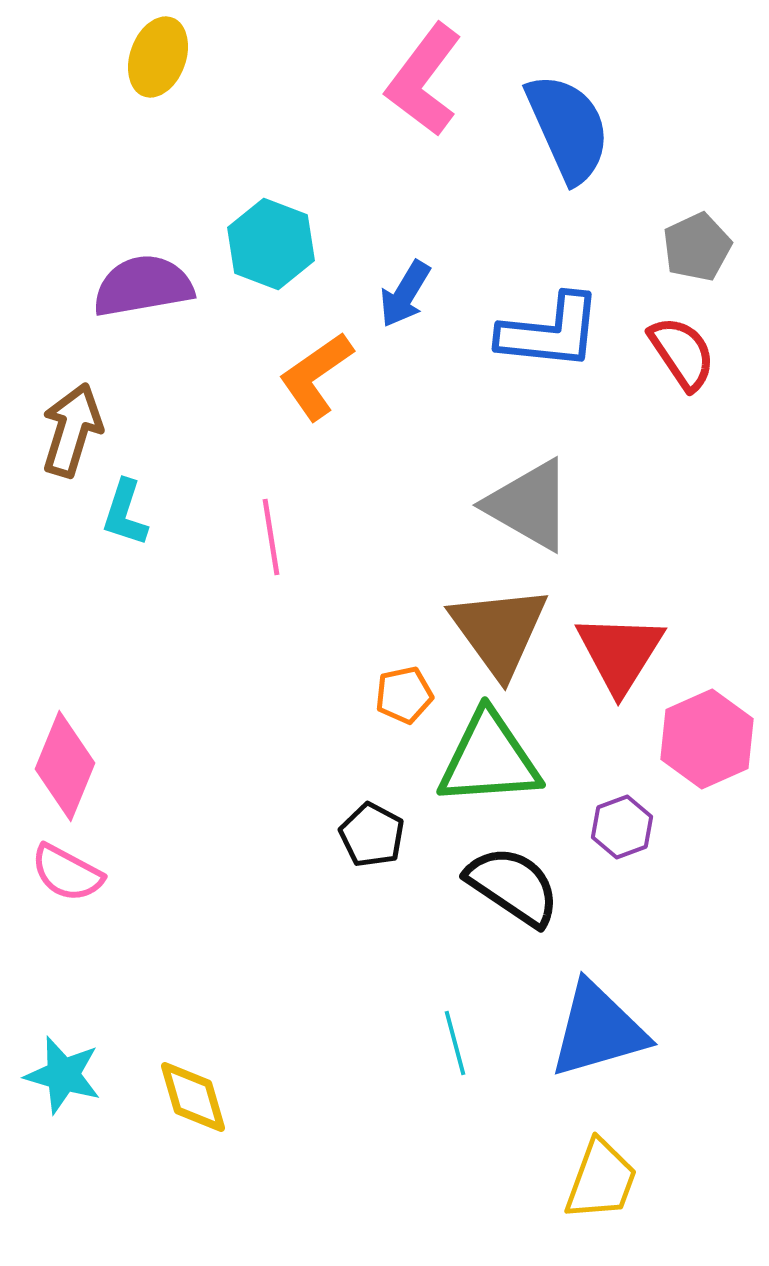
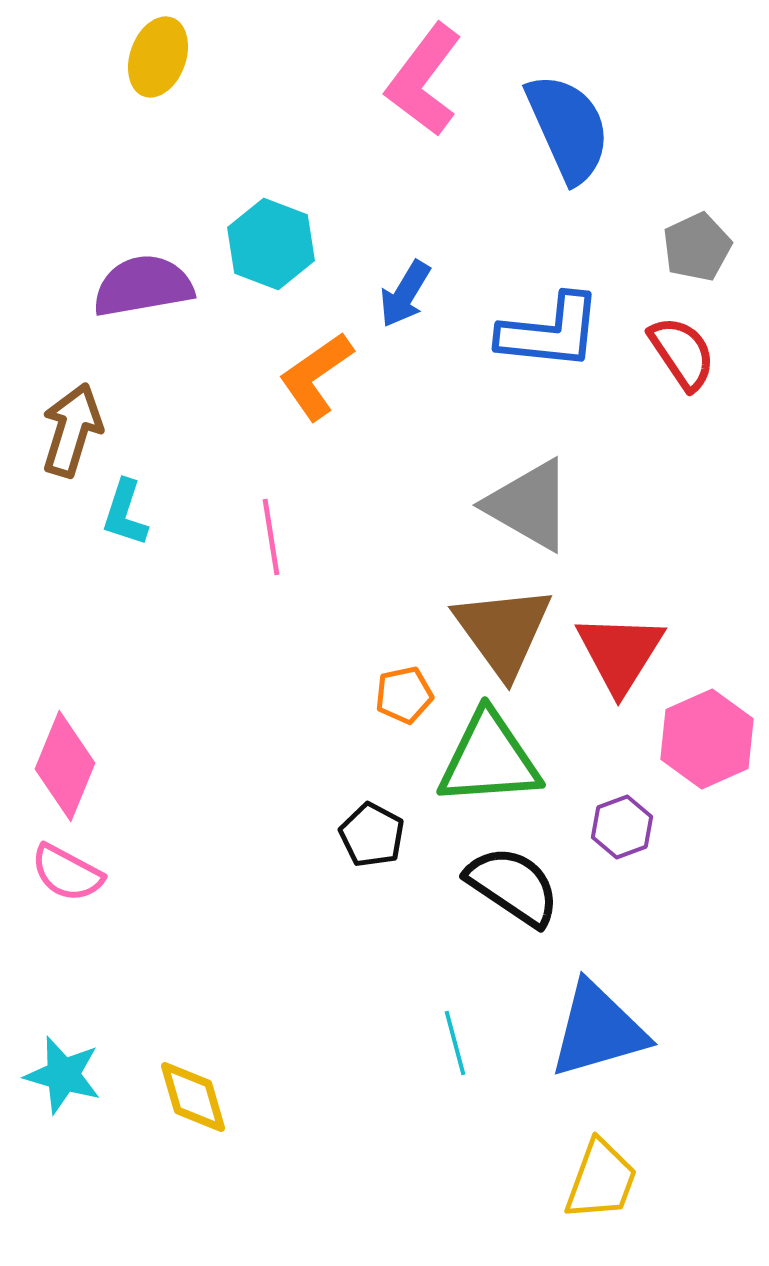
brown triangle: moved 4 px right
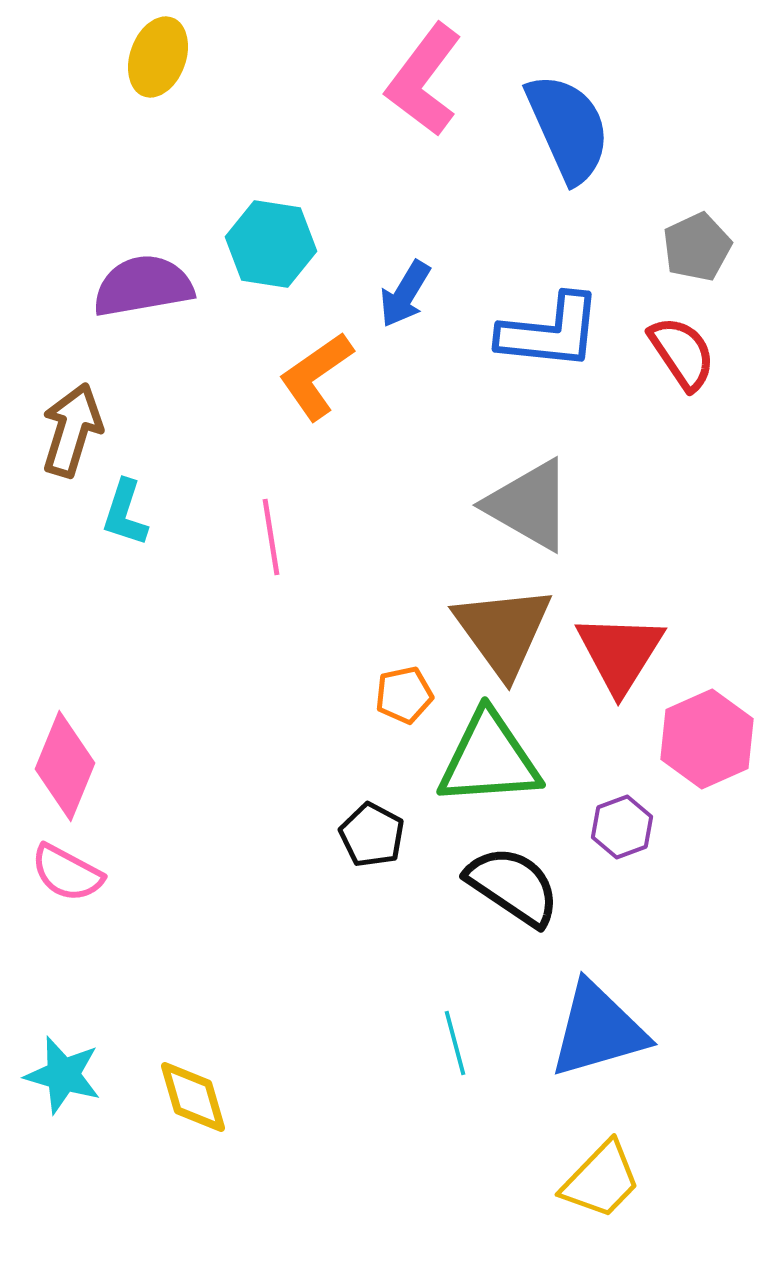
cyan hexagon: rotated 12 degrees counterclockwise
yellow trapezoid: rotated 24 degrees clockwise
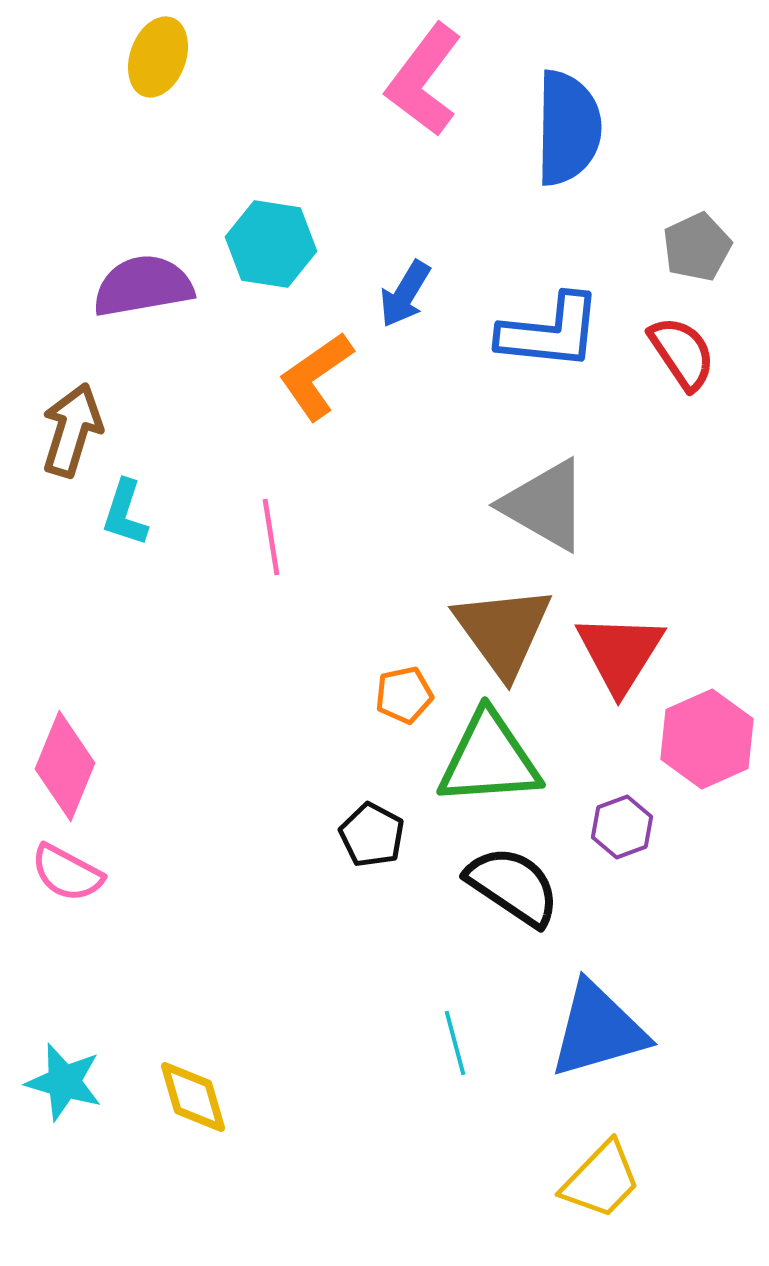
blue semicircle: rotated 25 degrees clockwise
gray triangle: moved 16 px right
cyan star: moved 1 px right, 7 px down
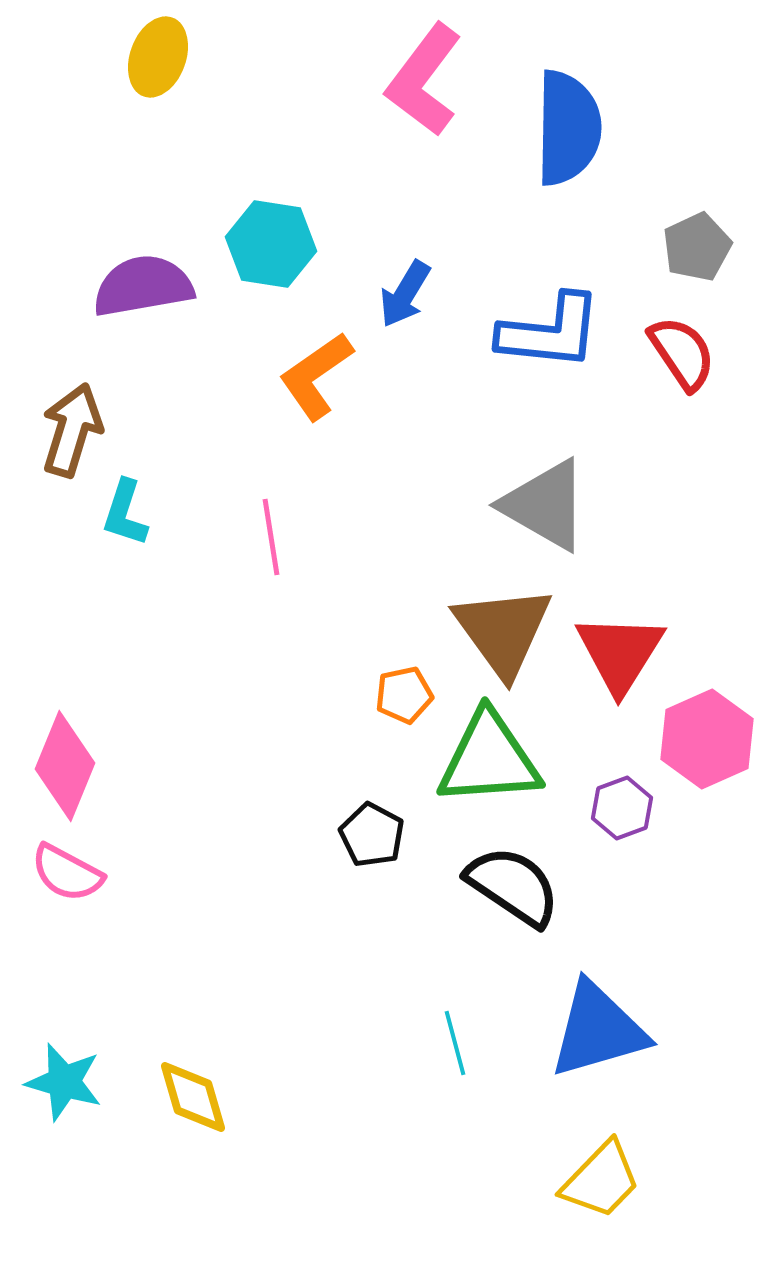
purple hexagon: moved 19 px up
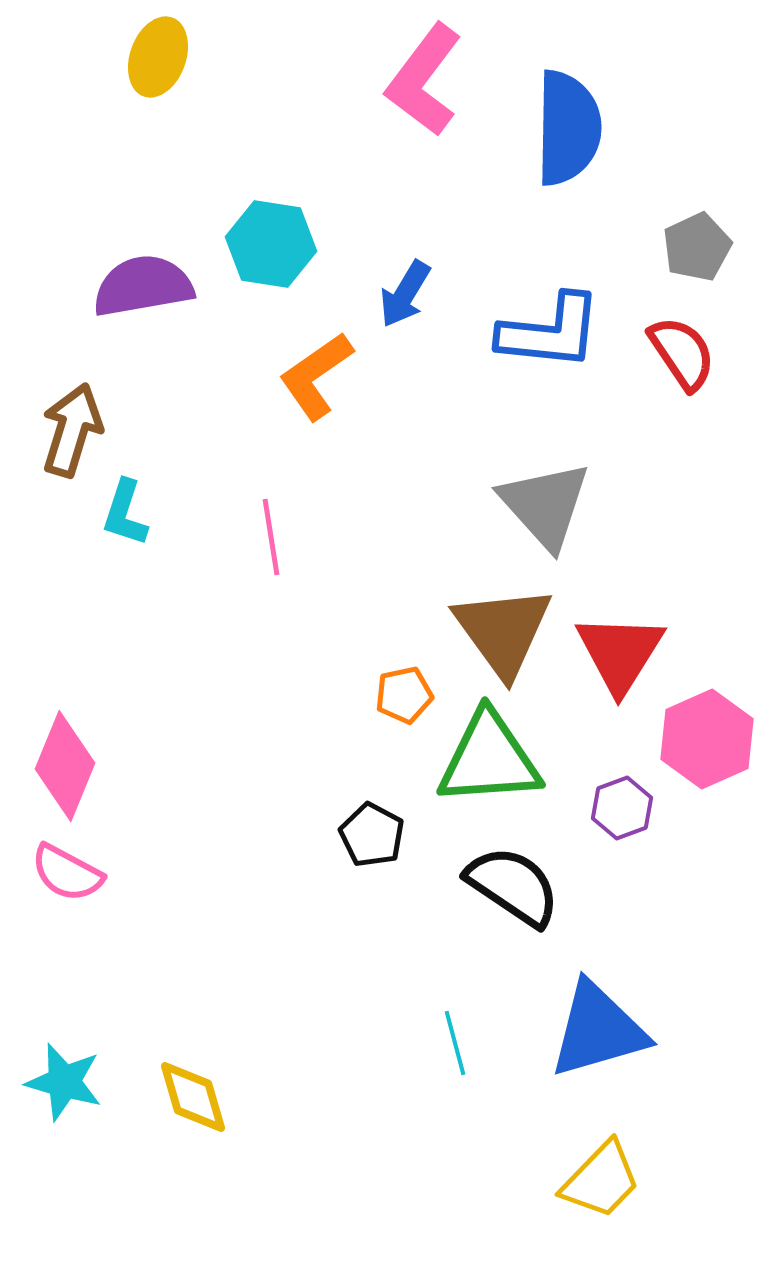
gray triangle: rotated 18 degrees clockwise
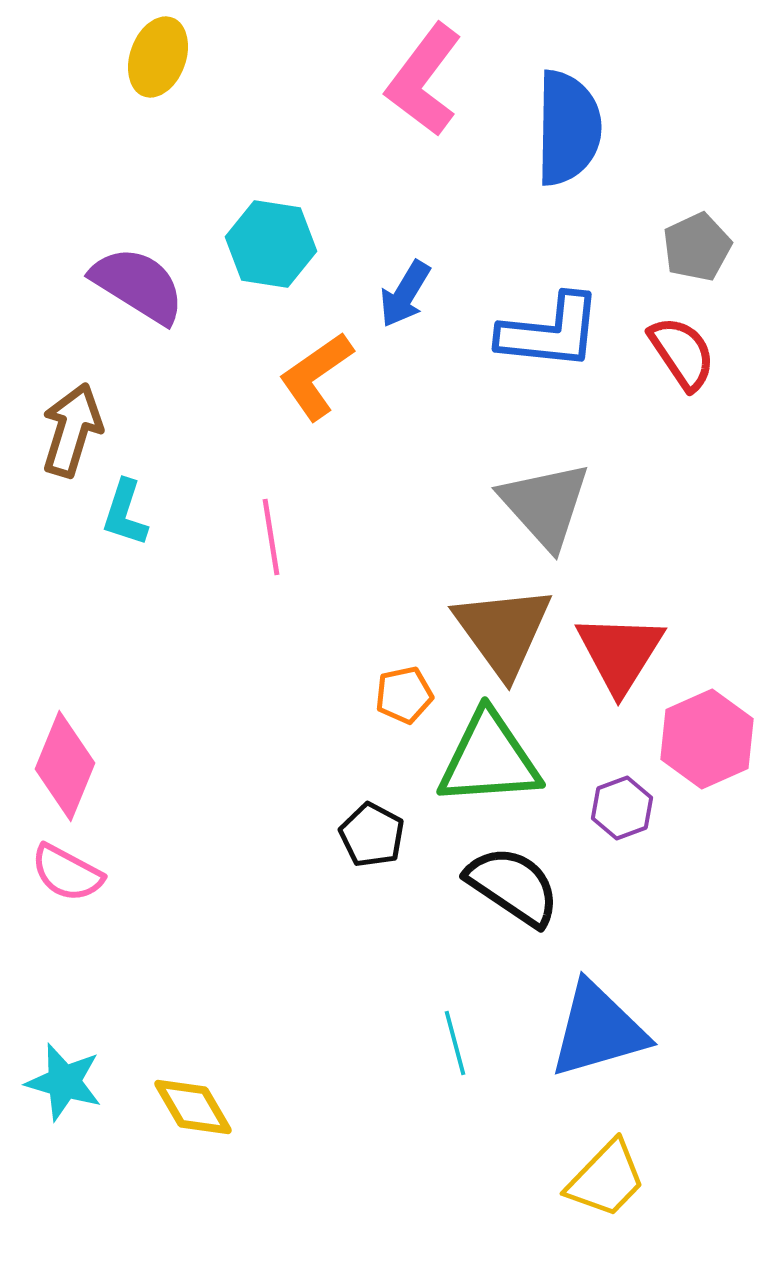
purple semicircle: moved 5 px left, 1 px up; rotated 42 degrees clockwise
yellow diamond: moved 10 px down; rotated 14 degrees counterclockwise
yellow trapezoid: moved 5 px right, 1 px up
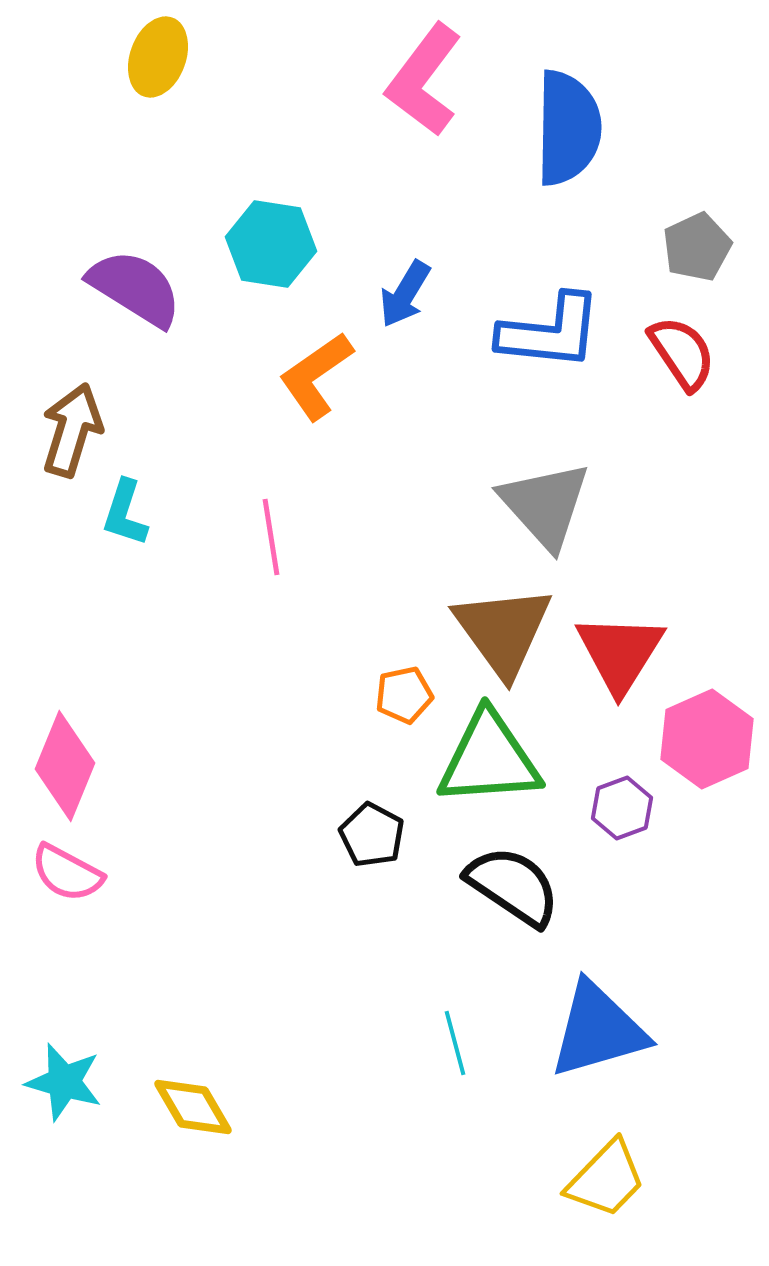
purple semicircle: moved 3 px left, 3 px down
